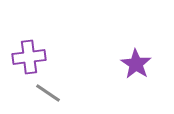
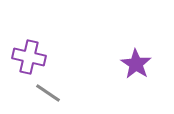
purple cross: rotated 20 degrees clockwise
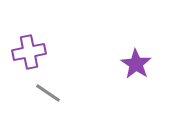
purple cross: moved 5 px up; rotated 24 degrees counterclockwise
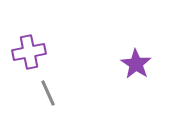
gray line: rotated 32 degrees clockwise
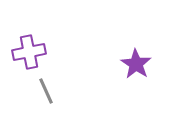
gray line: moved 2 px left, 2 px up
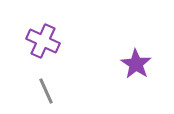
purple cross: moved 14 px right, 11 px up; rotated 36 degrees clockwise
